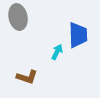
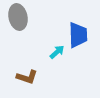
cyan arrow: rotated 21 degrees clockwise
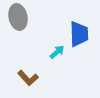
blue trapezoid: moved 1 px right, 1 px up
brown L-shape: moved 1 px right, 1 px down; rotated 30 degrees clockwise
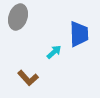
gray ellipse: rotated 30 degrees clockwise
cyan arrow: moved 3 px left
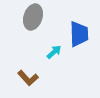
gray ellipse: moved 15 px right
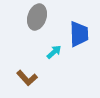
gray ellipse: moved 4 px right
brown L-shape: moved 1 px left
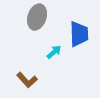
brown L-shape: moved 2 px down
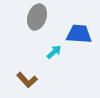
blue trapezoid: rotated 84 degrees counterclockwise
